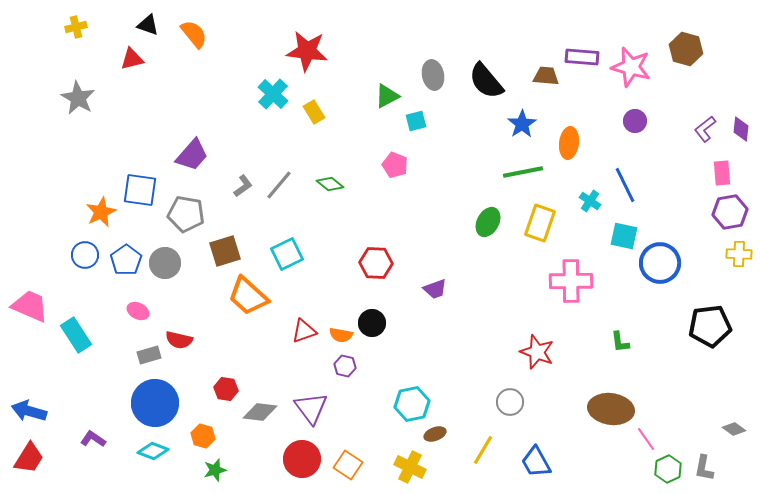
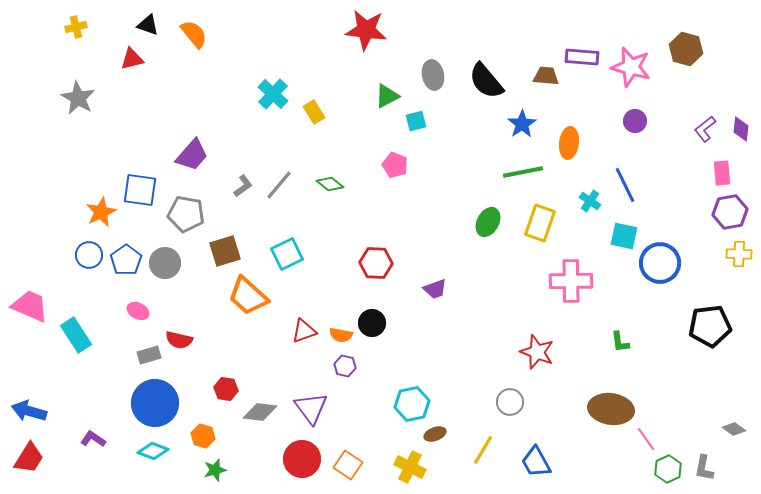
red star at (307, 51): moved 59 px right, 21 px up
blue circle at (85, 255): moved 4 px right
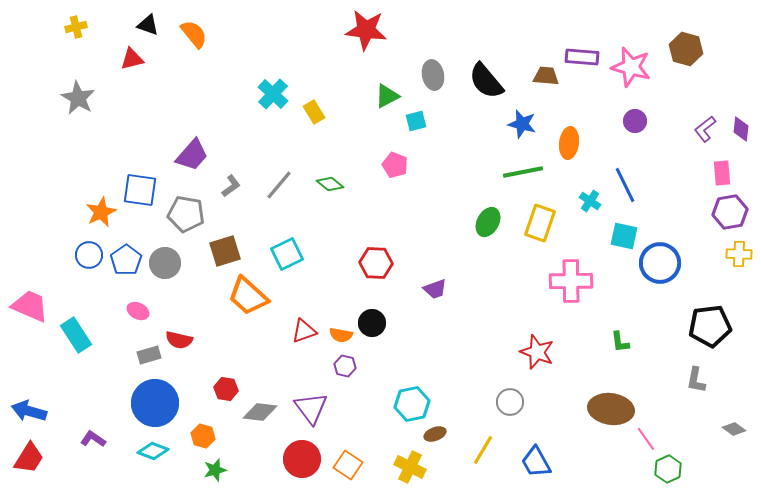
blue star at (522, 124): rotated 24 degrees counterclockwise
gray L-shape at (243, 186): moved 12 px left
gray L-shape at (704, 468): moved 8 px left, 88 px up
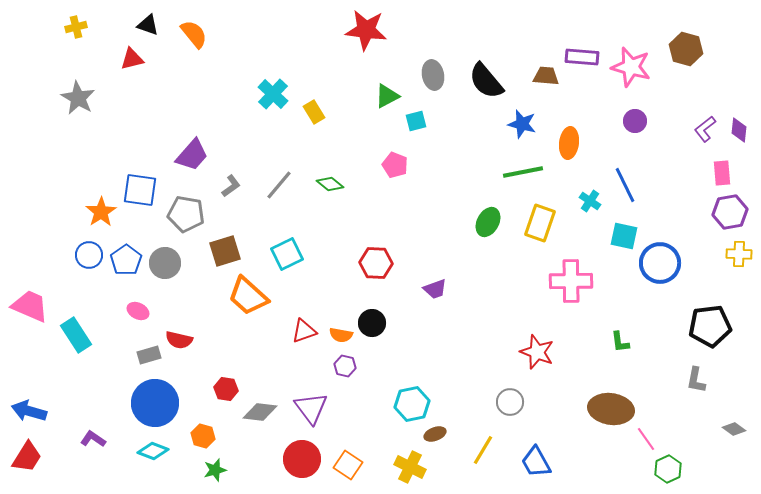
purple diamond at (741, 129): moved 2 px left, 1 px down
orange star at (101, 212): rotated 8 degrees counterclockwise
red trapezoid at (29, 458): moved 2 px left, 1 px up
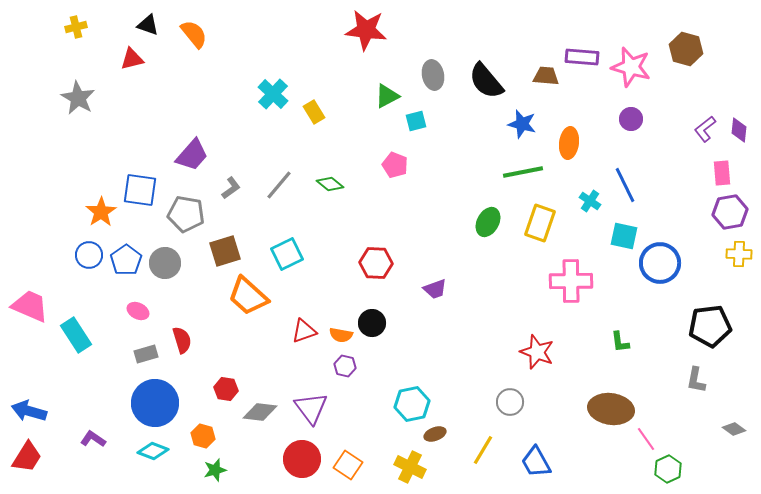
purple circle at (635, 121): moved 4 px left, 2 px up
gray L-shape at (231, 186): moved 2 px down
red semicircle at (179, 340): moved 3 px right; rotated 120 degrees counterclockwise
gray rectangle at (149, 355): moved 3 px left, 1 px up
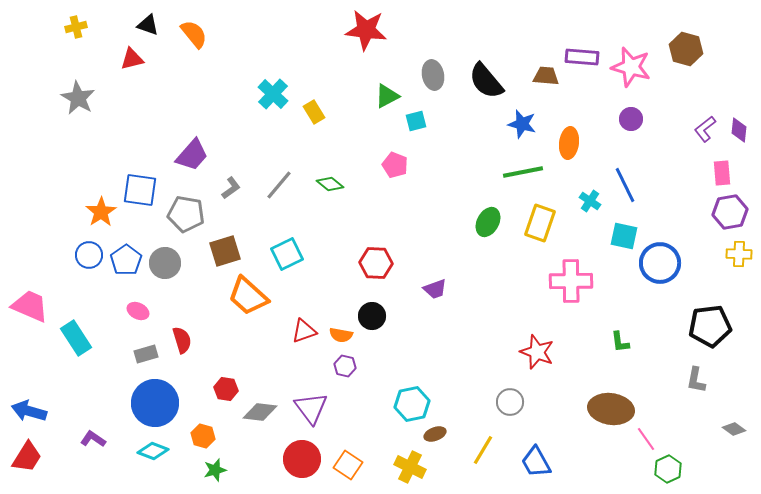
black circle at (372, 323): moved 7 px up
cyan rectangle at (76, 335): moved 3 px down
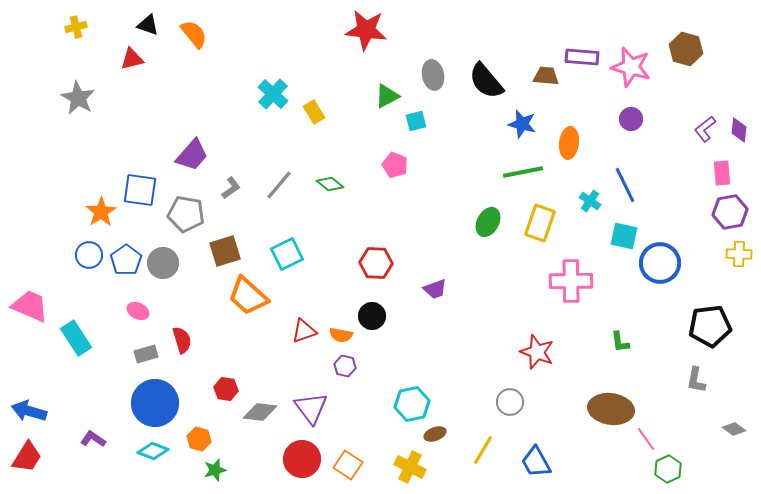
gray circle at (165, 263): moved 2 px left
orange hexagon at (203, 436): moved 4 px left, 3 px down
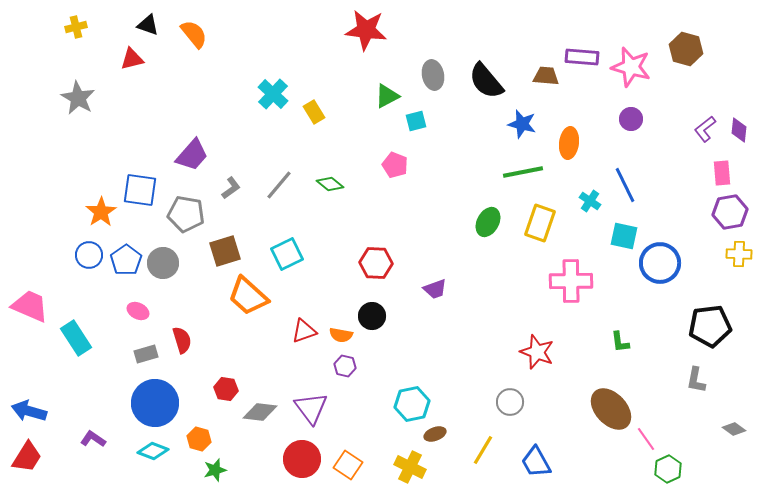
brown ellipse at (611, 409): rotated 39 degrees clockwise
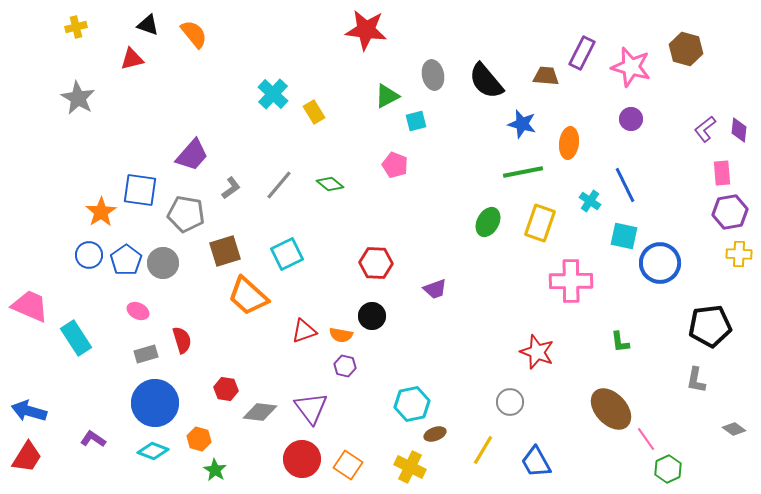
purple rectangle at (582, 57): moved 4 px up; rotated 68 degrees counterclockwise
green star at (215, 470): rotated 25 degrees counterclockwise
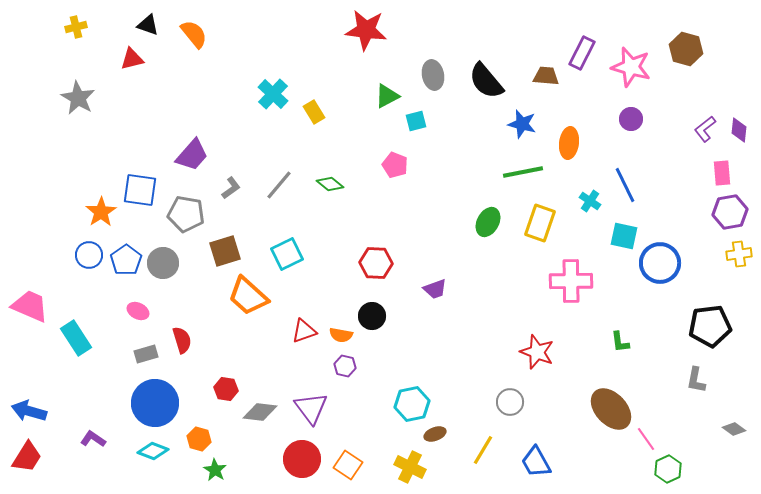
yellow cross at (739, 254): rotated 10 degrees counterclockwise
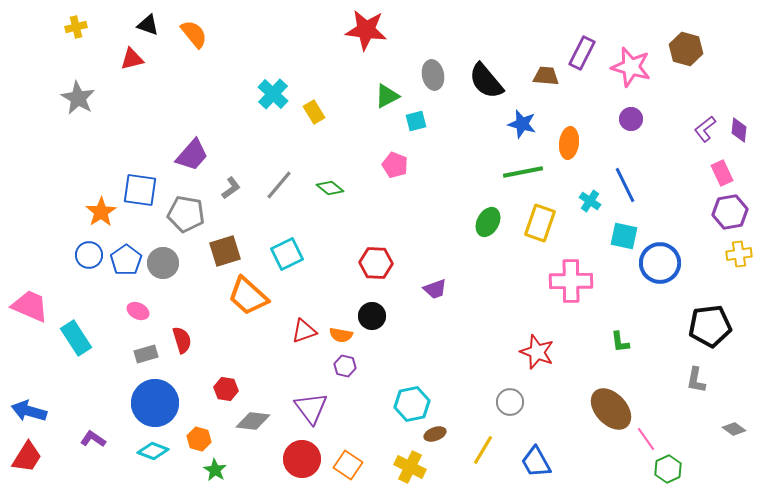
pink rectangle at (722, 173): rotated 20 degrees counterclockwise
green diamond at (330, 184): moved 4 px down
gray diamond at (260, 412): moved 7 px left, 9 px down
